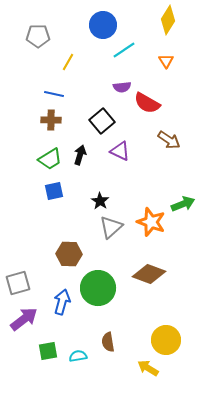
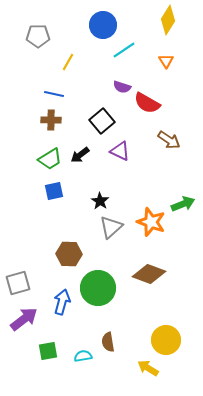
purple semicircle: rotated 24 degrees clockwise
black arrow: rotated 144 degrees counterclockwise
cyan semicircle: moved 5 px right
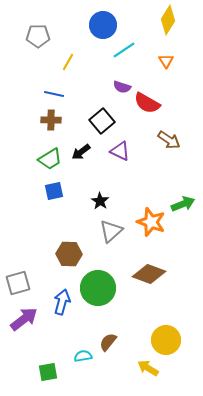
black arrow: moved 1 px right, 3 px up
gray triangle: moved 4 px down
brown semicircle: rotated 48 degrees clockwise
green square: moved 21 px down
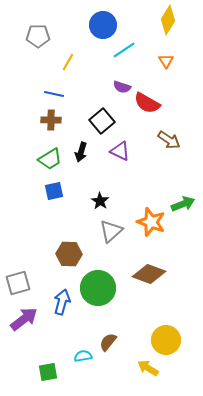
black arrow: rotated 36 degrees counterclockwise
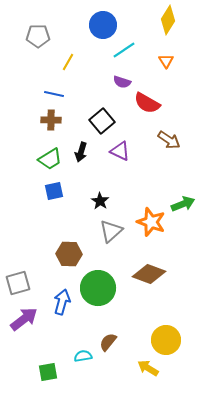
purple semicircle: moved 5 px up
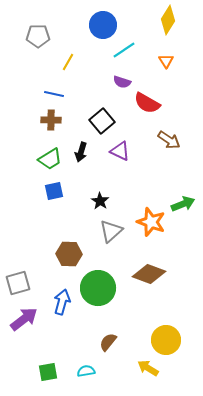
cyan semicircle: moved 3 px right, 15 px down
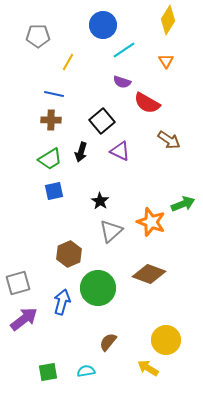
brown hexagon: rotated 25 degrees counterclockwise
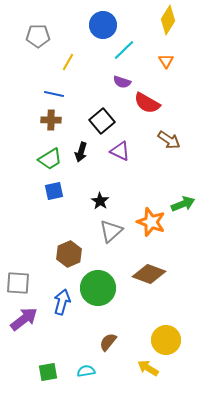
cyan line: rotated 10 degrees counterclockwise
gray square: rotated 20 degrees clockwise
